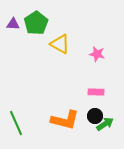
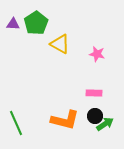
pink rectangle: moved 2 px left, 1 px down
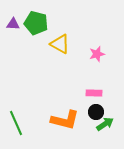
green pentagon: rotated 25 degrees counterclockwise
pink star: rotated 28 degrees counterclockwise
black circle: moved 1 px right, 4 px up
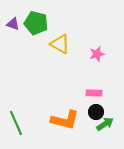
purple triangle: rotated 16 degrees clockwise
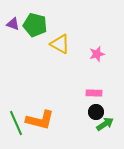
green pentagon: moved 1 px left, 2 px down
orange L-shape: moved 25 px left
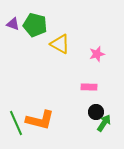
pink rectangle: moved 5 px left, 6 px up
green arrow: moved 1 px left, 1 px up; rotated 24 degrees counterclockwise
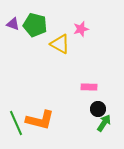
pink star: moved 16 px left, 25 px up
black circle: moved 2 px right, 3 px up
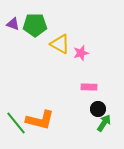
green pentagon: rotated 15 degrees counterclockwise
pink star: moved 24 px down
green line: rotated 15 degrees counterclockwise
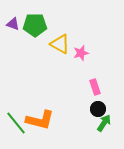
pink rectangle: moved 6 px right; rotated 70 degrees clockwise
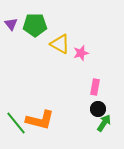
purple triangle: moved 2 px left; rotated 32 degrees clockwise
pink rectangle: rotated 28 degrees clockwise
